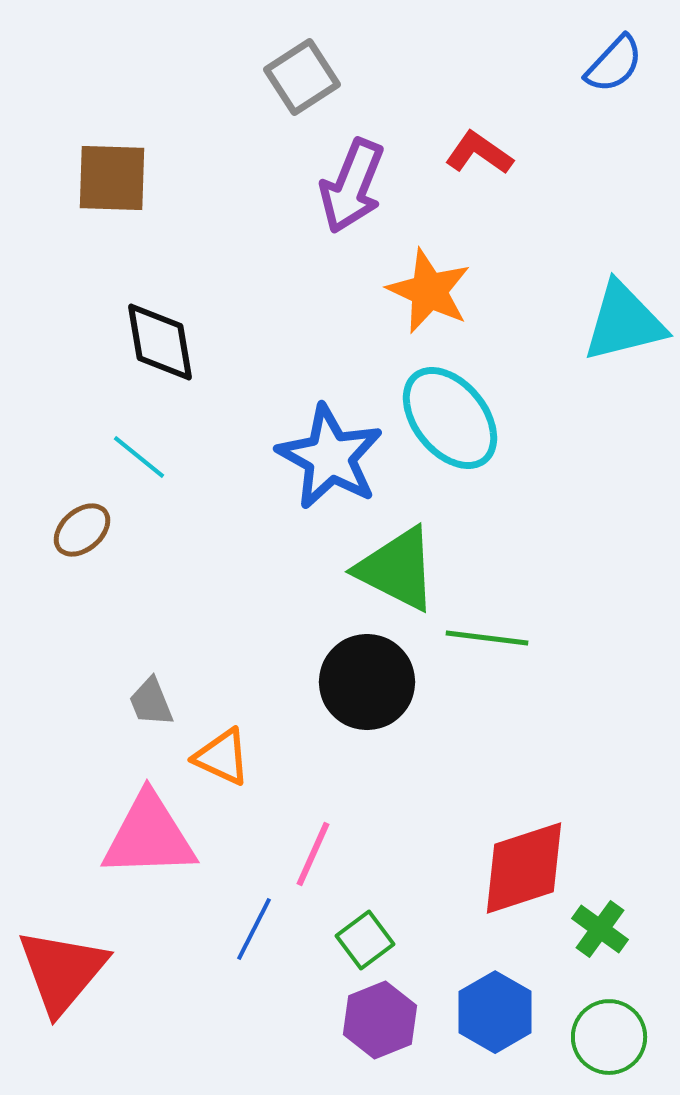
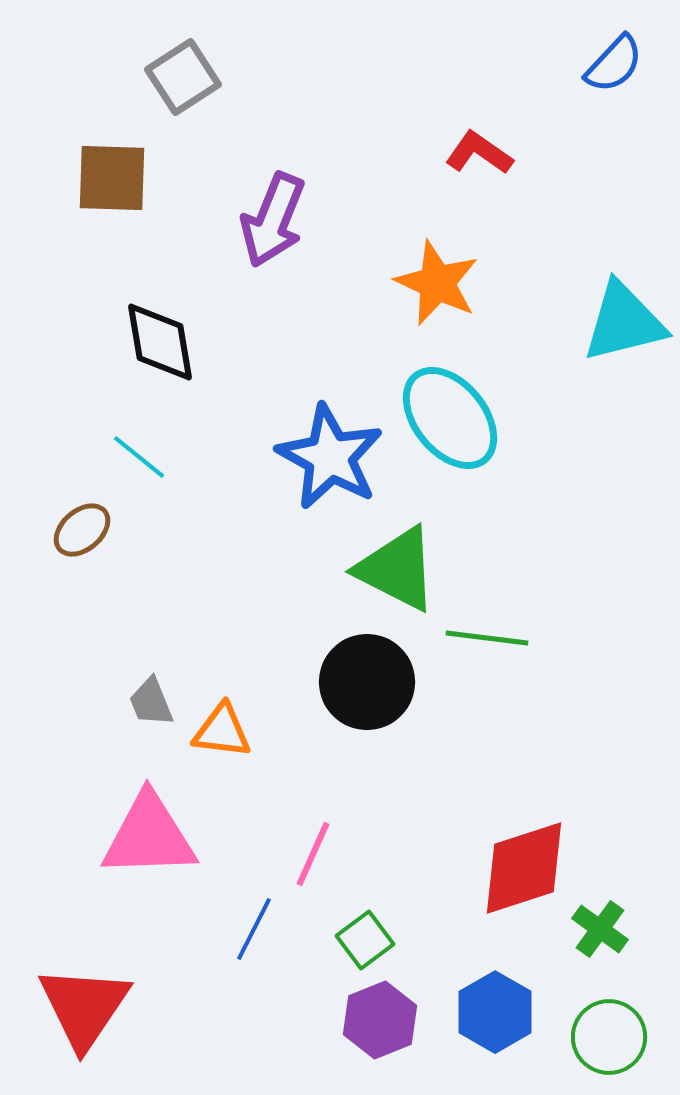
gray square: moved 119 px left
purple arrow: moved 79 px left, 34 px down
orange star: moved 8 px right, 8 px up
orange triangle: moved 26 px up; rotated 18 degrees counterclockwise
red triangle: moved 22 px right, 36 px down; rotated 6 degrees counterclockwise
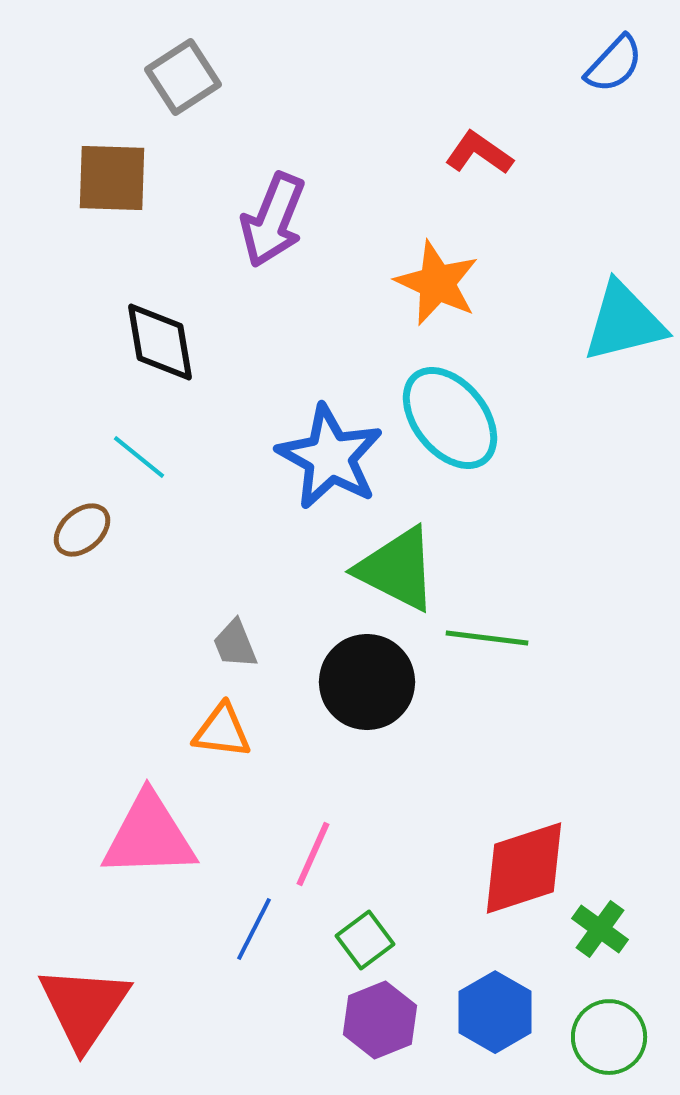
gray trapezoid: moved 84 px right, 58 px up
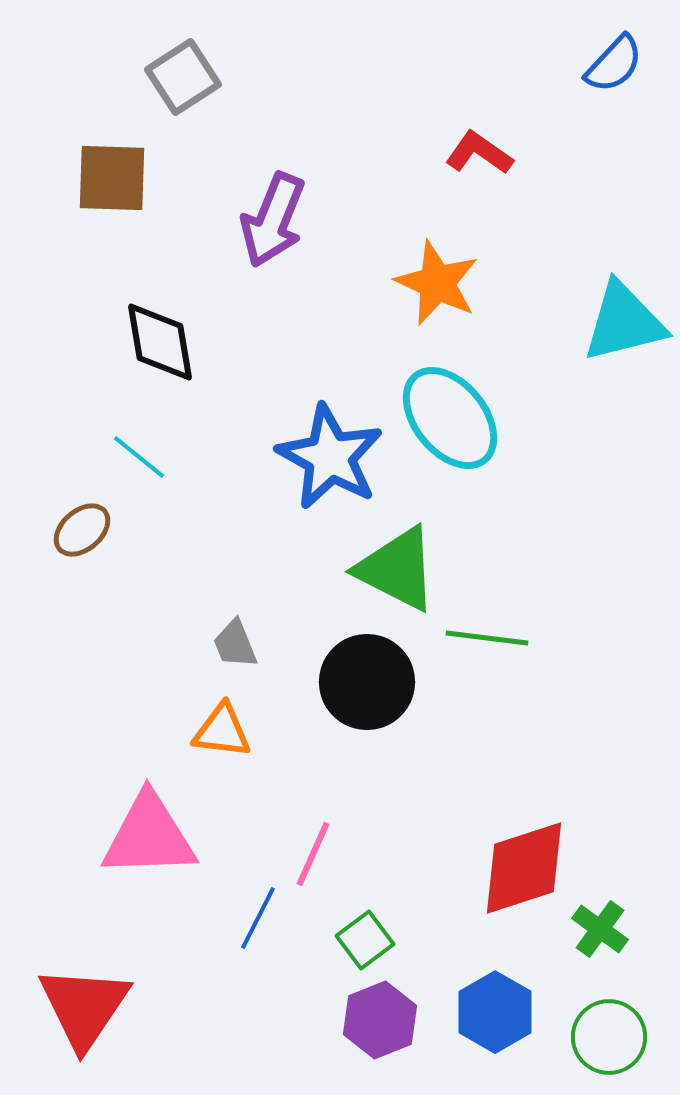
blue line: moved 4 px right, 11 px up
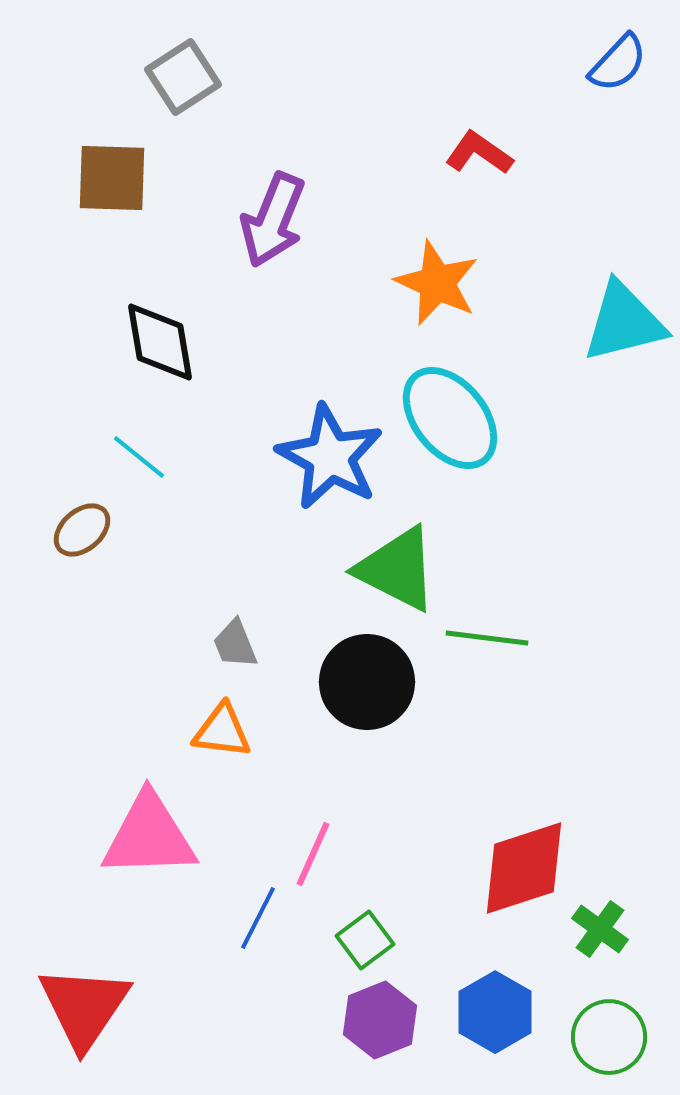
blue semicircle: moved 4 px right, 1 px up
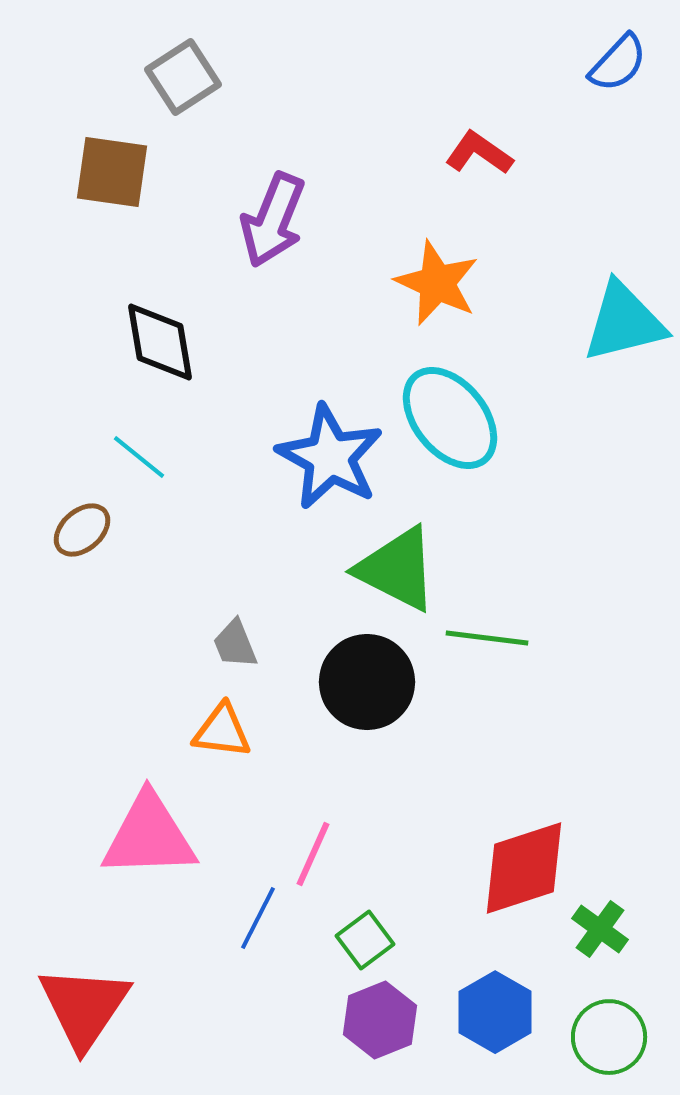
brown square: moved 6 px up; rotated 6 degrees clockwise
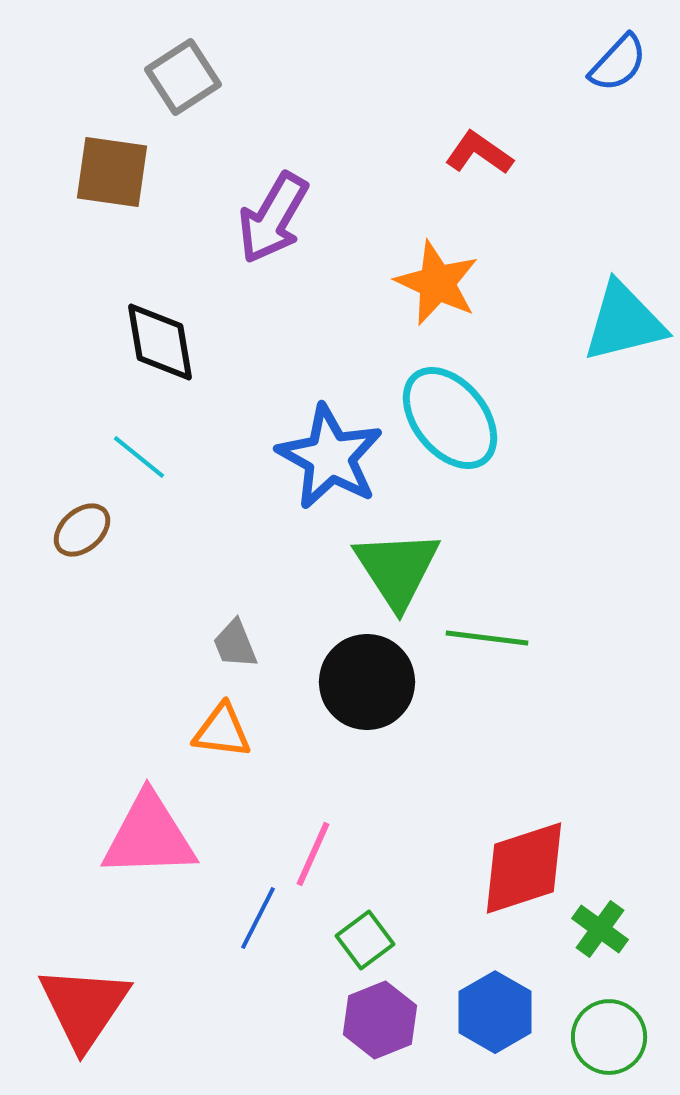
purple arrow: moved 2 px up; rotated 8 degrees clockwise
green triangle: rotated 30 degrees clockwise
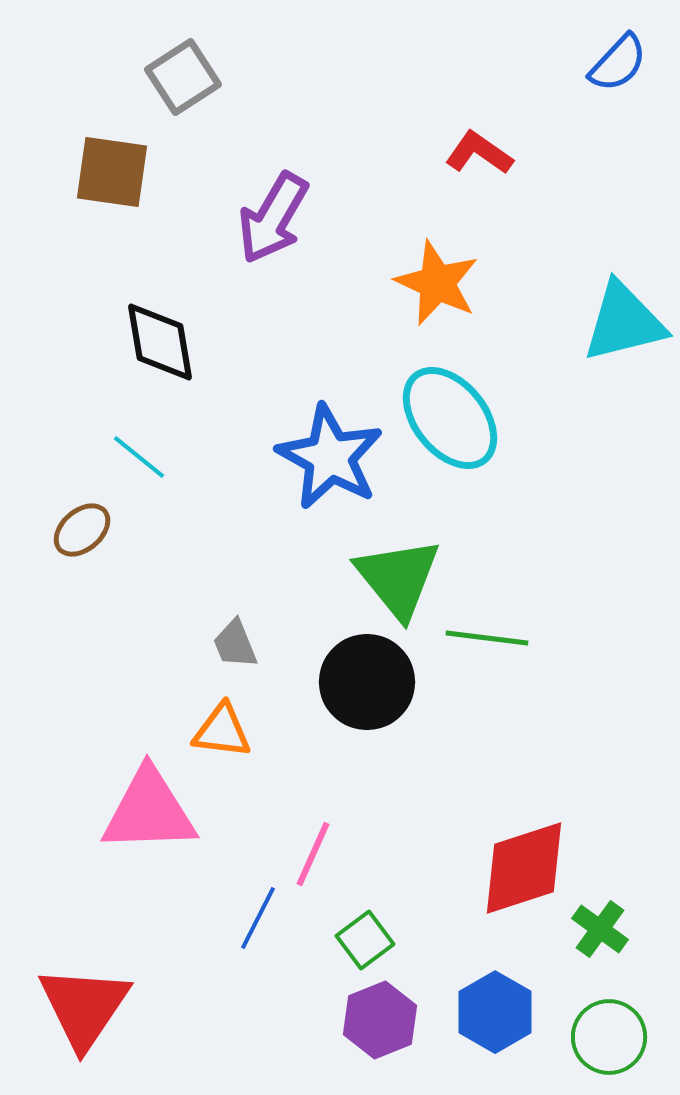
green triangle: moved 1 px right, 9 px down; rotated 6 degrees counterclockwise
pink triangle: moved 25 px up
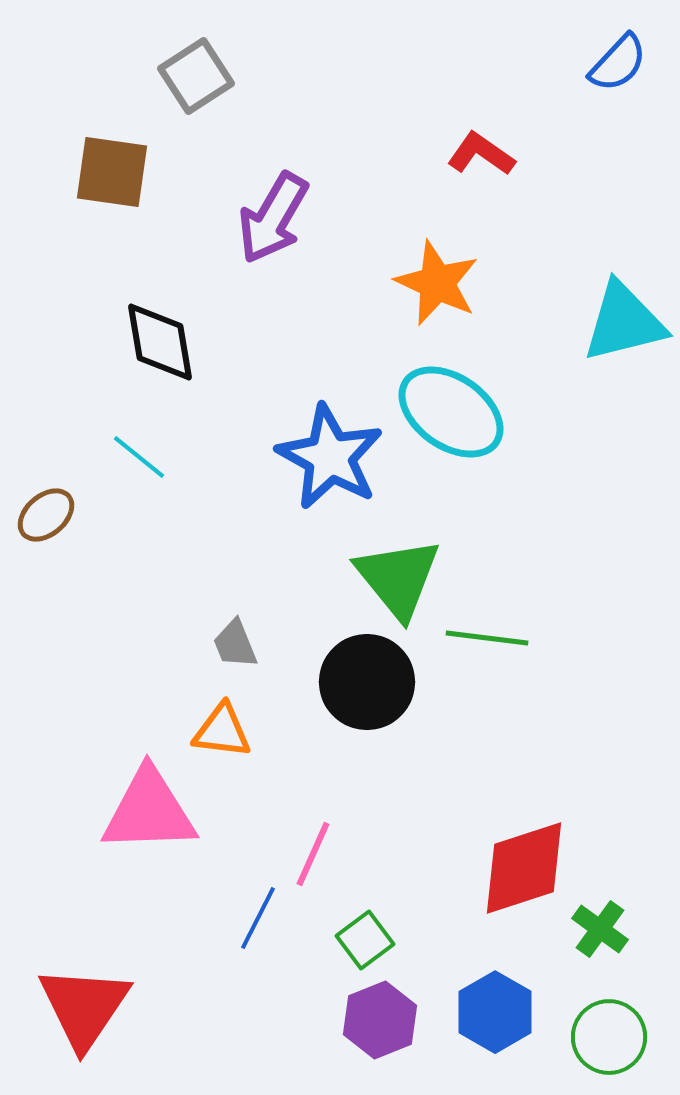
gray square: moved 13 px right, 1 px up
red L-shape: moved 2 px right, 1 px down
cyan ellipse: moved 1 px right, 6 px up; rotated 16 degrees counterclockwise
brown ellipse: moved 36 px left, 15 px up
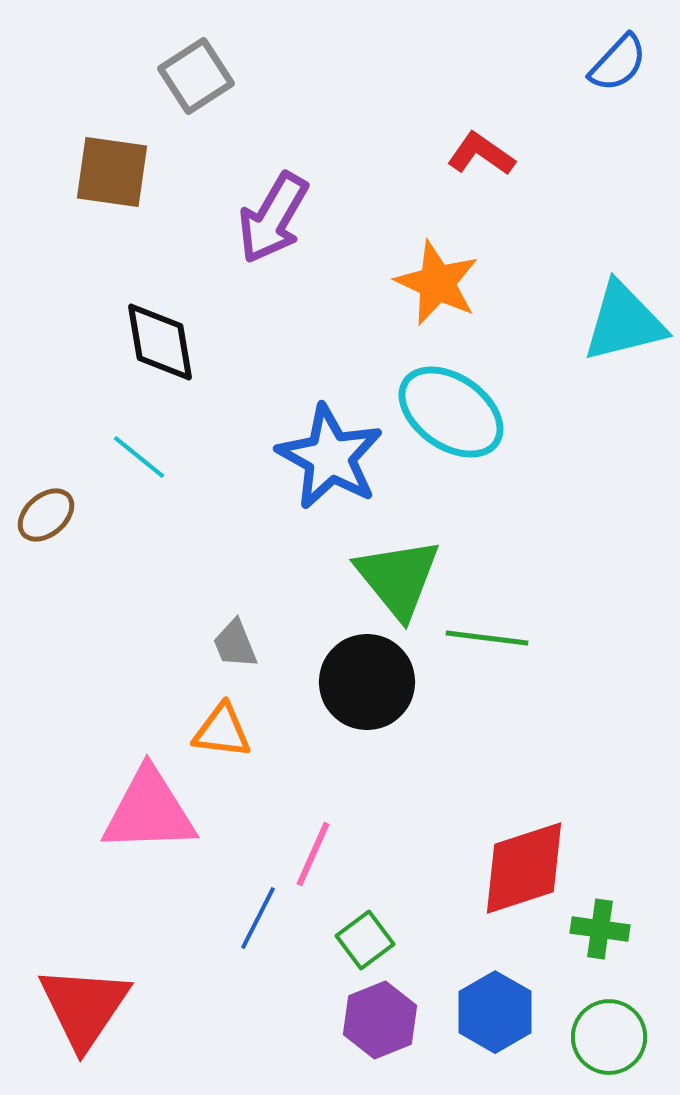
green cross: rotated 28 degrees counterclockwise
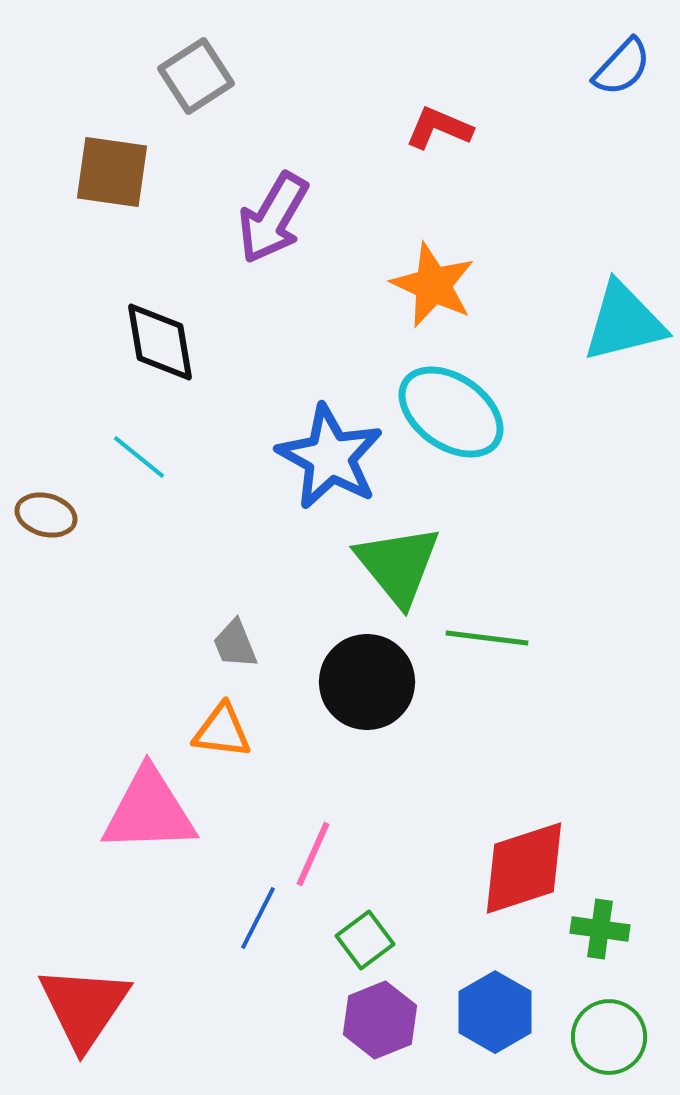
blue semicircle: moved 4 px right, 4 px down
red L-shape: moved 42 px left, 26 px up; rotated 12 degrees counterclockwise
orange star: moved 4 px left, 2 px down
brown ellipse: rotated 56 degrees clockwise
green triangle: moved 13 px up
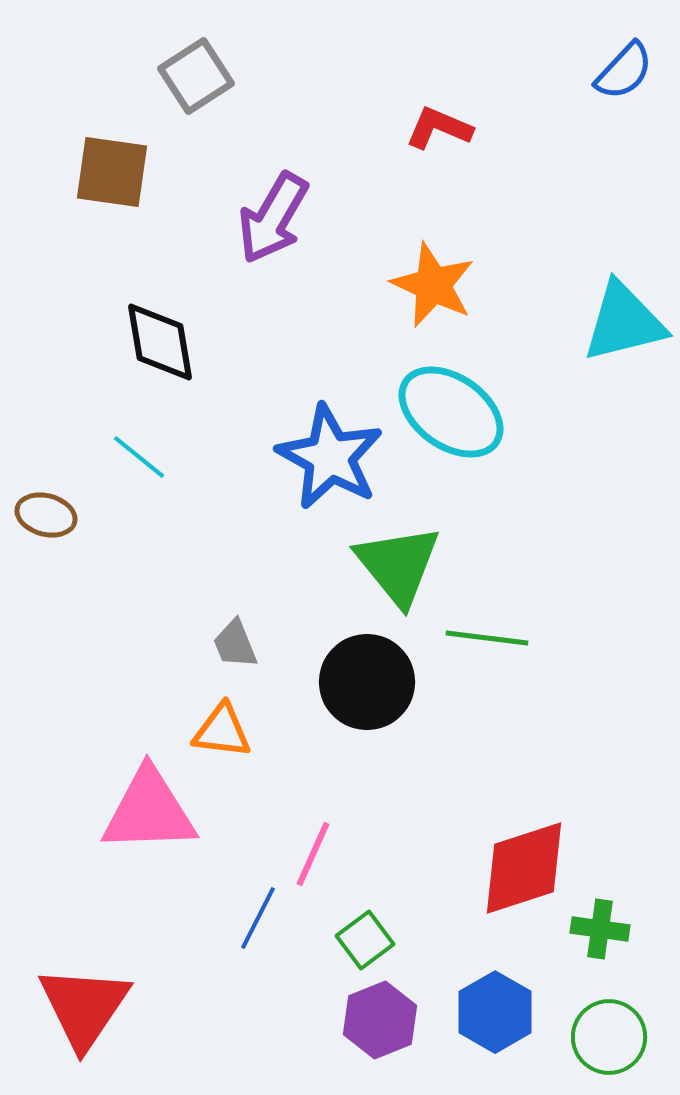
blue semicircle: moved 2 px right, 4 px down
